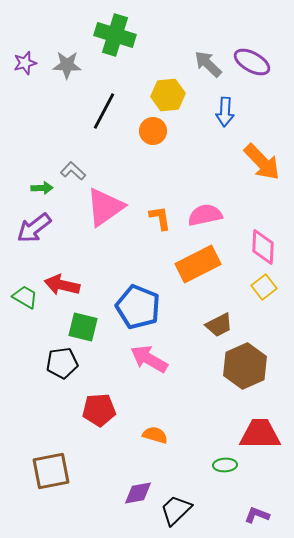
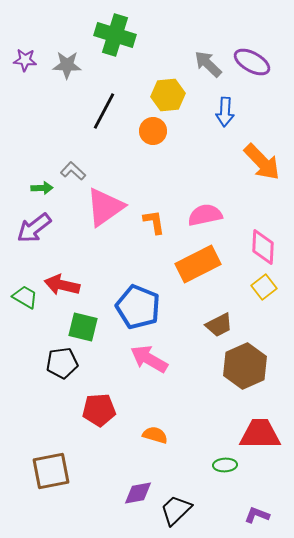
purple star: moved 3 px up; rotated 20 degrees clockwise
orange L-shape: moved 6 px left, 4 px down
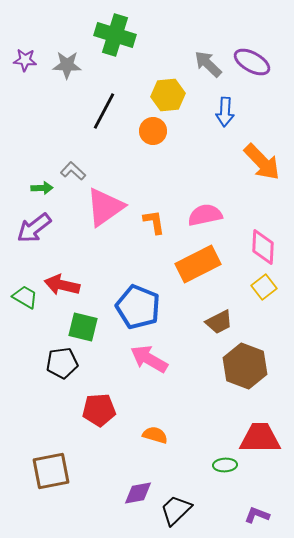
brown trapezoid: moved 3 px up
brown hexagon: rotated 15 degrees counterclockwise
red trapezoid: moved 4 px down
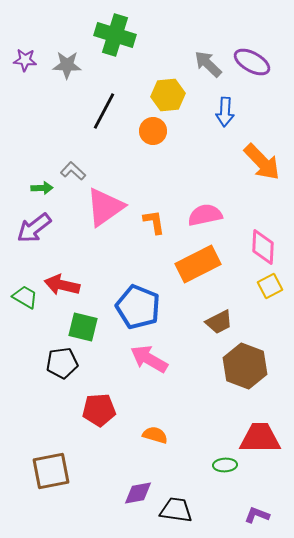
yellow square: moved 6 px right, 1 px up; rotated 10 degrees clockwise
black trapezoid: rotated 52 degrees clockwise
